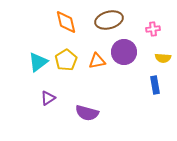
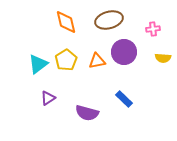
cyan triangle: moved 2 px down
blue rectangle: moved 31 px left, 14 px down; rotated 36 degrees counterclockwise
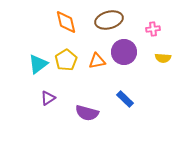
blue rectangle: moved 1 px right
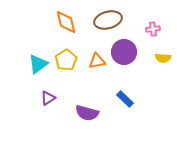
brown ellipse: moved 1 px left
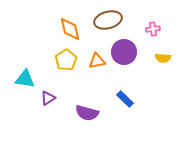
orange diamond: moved 4 px right, 7 px down
cyan triangle: moved 13 px left, 15 px down; rotated 45 degrees clockwise
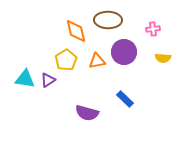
brown ellipse: rotated 16 degrees clockwise
orange diamond: moved 6 px right, 2 px down
purple triangle: moved 18 px up
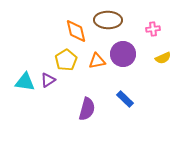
purple circle: moved 1 px left, 2 px down
yellow semicircle: rotated 28 degrees counterclockwise
cyan triangle: moved 3 px down
purple semicircle: moved 4 px up; rotated 90 degrees counterclockwise
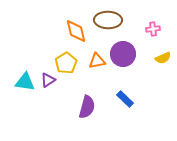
yellow pentagon: moved 3 px down
purple semicircle: moved 2 px up
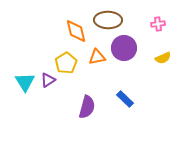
pink cross: moved 5 px right, 5 px up
purple circle: moved 1 px right, 6 px up
orange triangle: moved 4 px up
cyan triangle: rotated 50 degrees clockwise
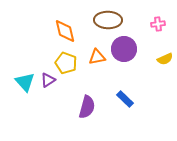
orange diamond: moved 11 px left
purple circle: moved 1 px down
yellow semicircle: moved 2 px right, 1 px down
yellow pentagon: rotated 20 degrees counterclockwise
cyan triangle: rotated 10 degrees counterclockwise
